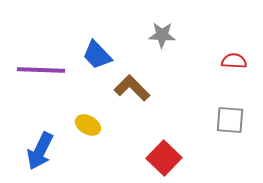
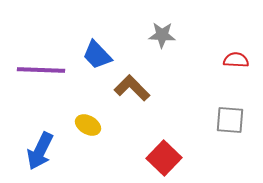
red semicircle: moved 2 px right, 1 px up
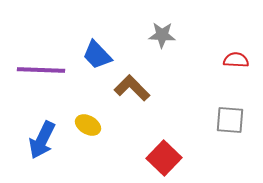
blue arrow: moved 2 px right, 11 px up
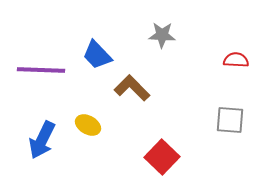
red square: moved 2 px left, 1 px up
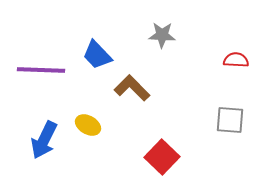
blue arrow: moved 2 px right
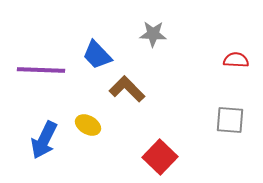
gray star: moved 9 px left, 1 px up
brown L-shape: moved 5 px left, 1 px down
red square: moved 2 px left
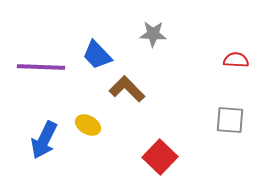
purple line: moved 3 px up
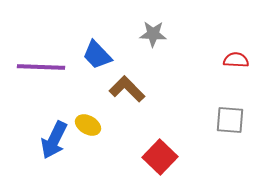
blue arrow: moved 10 px right
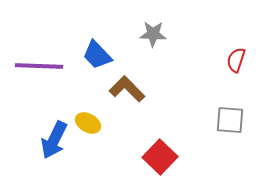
red semicircle: rotated 75 degrees counterclockwise
purple line: moved 2 px left, 1 px up
yellow ellipse: moved 2 px up
